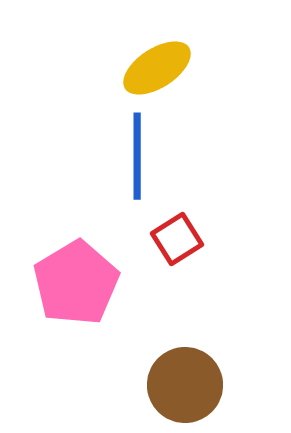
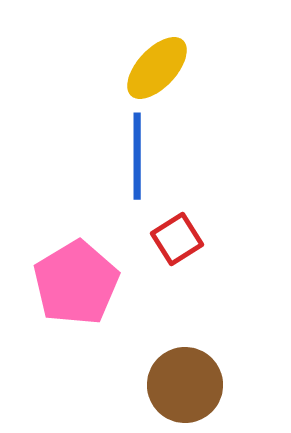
yellow ellipse: rotated 14 degrees counterclockwise
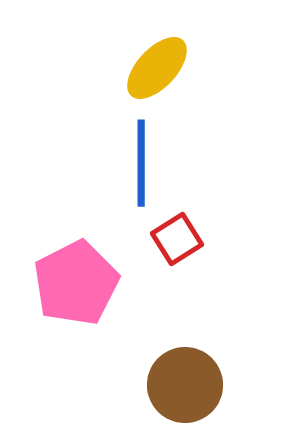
blue line: moved 4 px right, 7 px down
pink pentagon: rotated 4 degrees clockwise
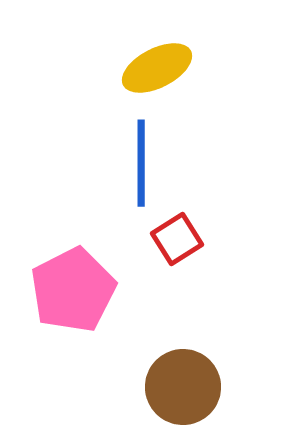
yellow ellipse: rotated 20 degrees clockwise
pink pentagon: moved 3 px left, 7 px down
brown circle: moved 2 px left, 2 px down
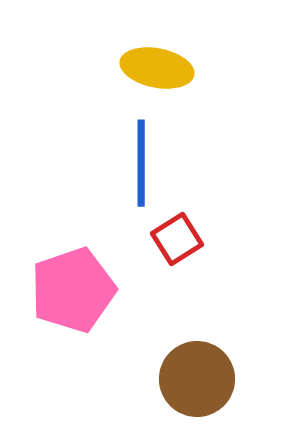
yellow ellipse: rotated 38 degrees clockwise
pink pentagon: rotated 8 degrees clockwise
brown circle: moved 14 px right, 8 px up
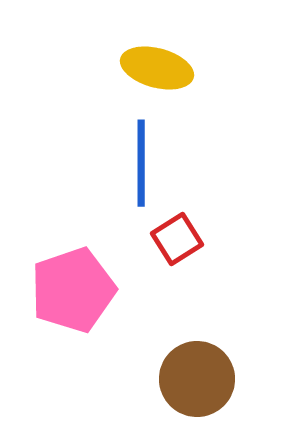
yellow ellipse: rotated 4 degrees clockwise
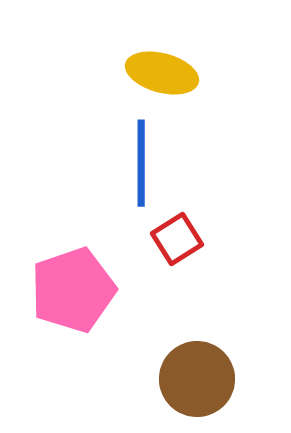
yellow ellipse: moved 5 px right, 5 px down
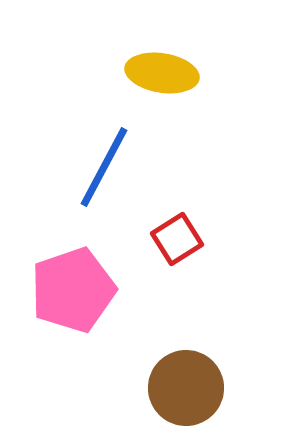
yellow ellipse: rotated 6 degrees counterclockwise
blue line: moved 37 px left, 4 px down; rotated 28 degrees clockwise
brown circle: moved 11 px left, 9 px down
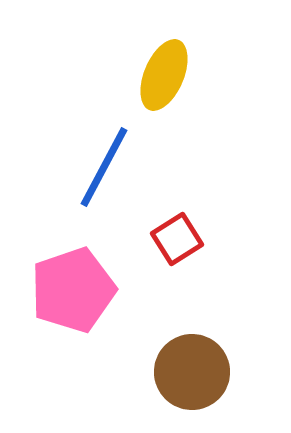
yellow ellipse: moved 2 px right, 2 px down; rotated 76 degrees counterclockwise
brown circle: moved 6 px right, 16 px up
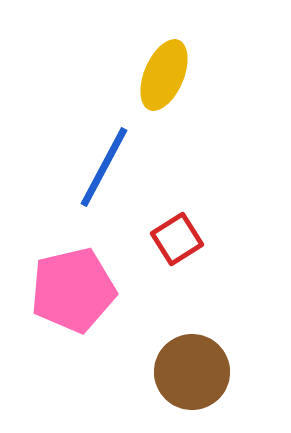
pink pentagon: rotated 6 degrees clockwise
